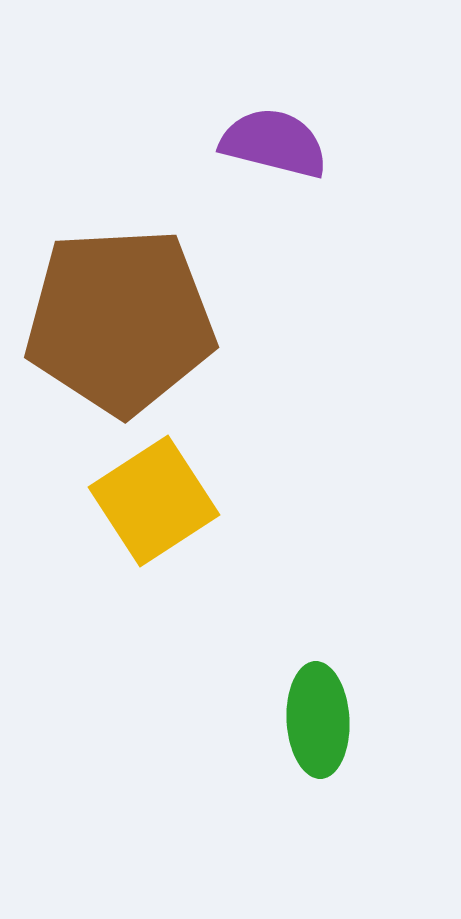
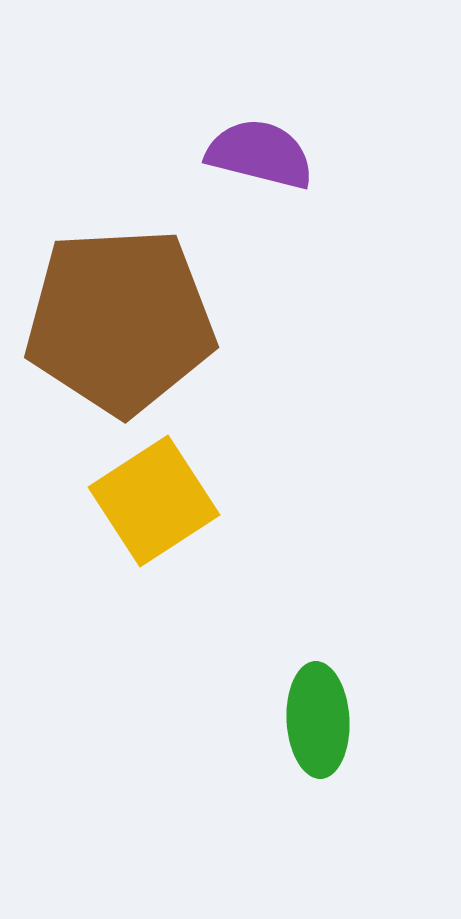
purple semicircle: moved 14 px left, 11 px down
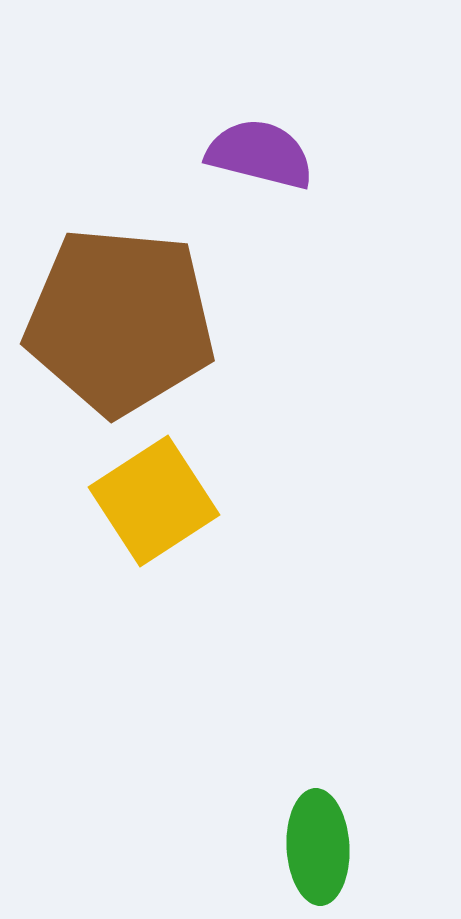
brown pentagon: rotated 8 degrees clockwise
green ellipse: moved 127 px down
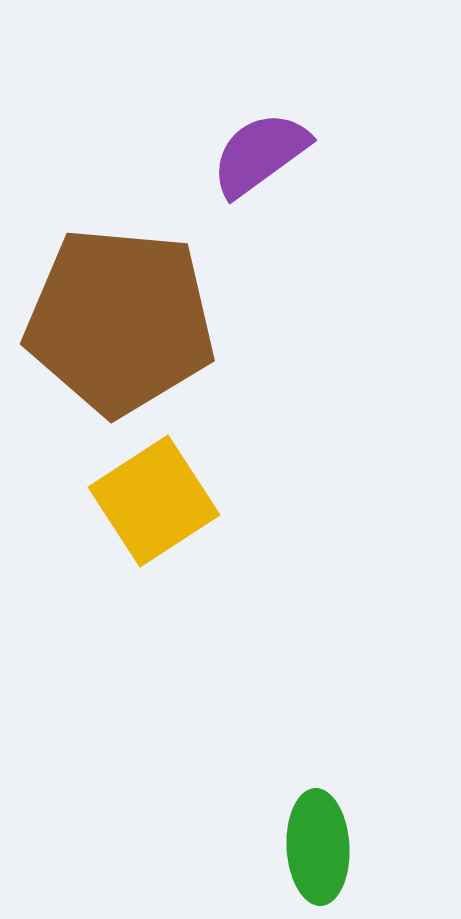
purple semicircle: rotated 50 degrees counterclockwise
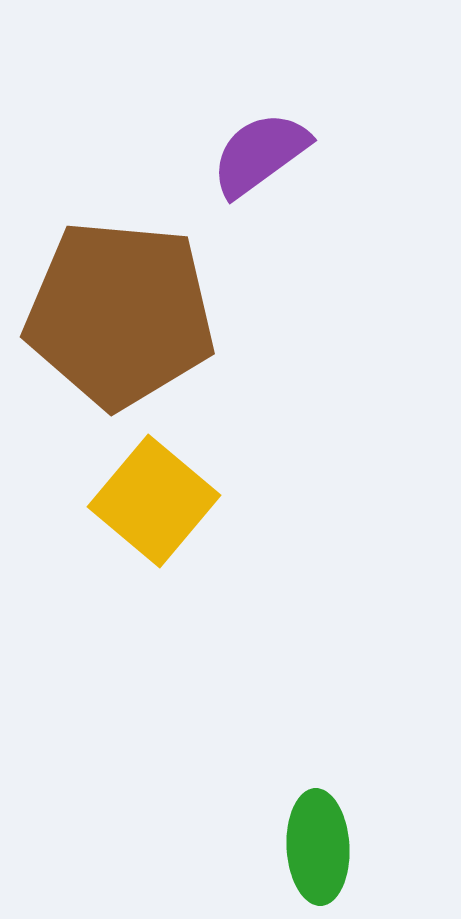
brown pentagon: moved 7 px up
yellow square: rotated 17 degrees counterclockwise
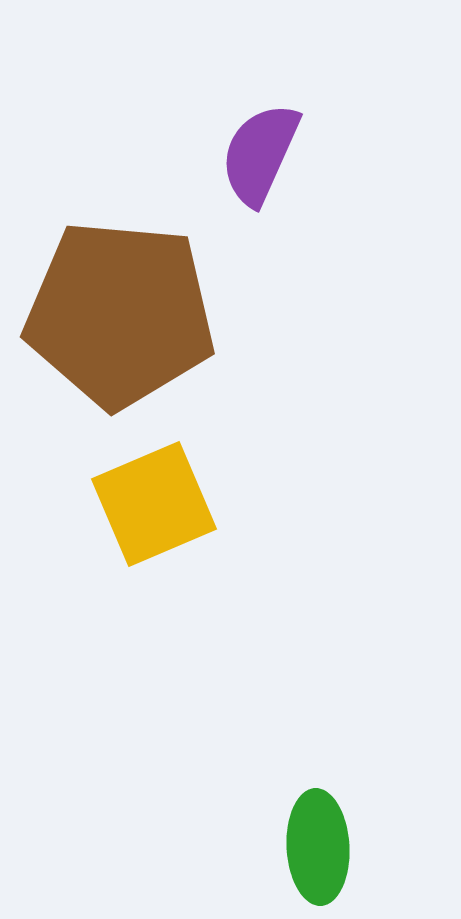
purple semicircle: rotated 30 degrees counterclockwise
yellow square: moved 3 px down; rotated 27 degrees clockwise
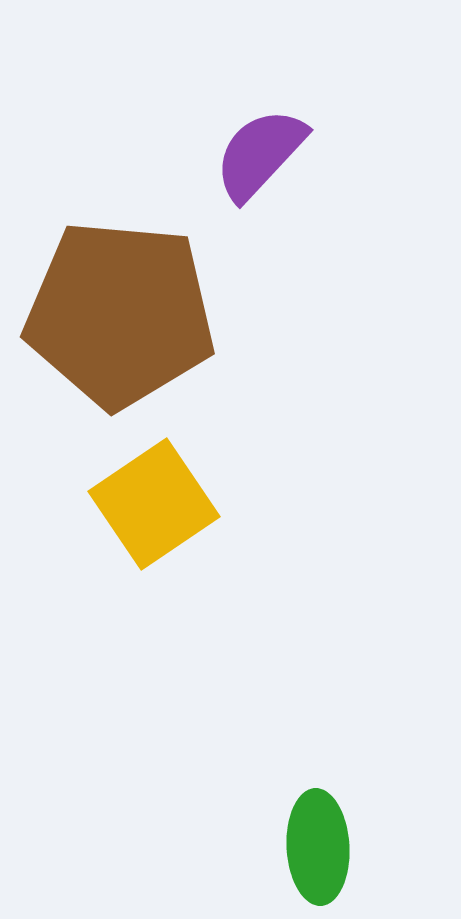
purple semicircle: rotated 19 degrees clockwise
yellow square: rotated 11 degrees counterclockwise
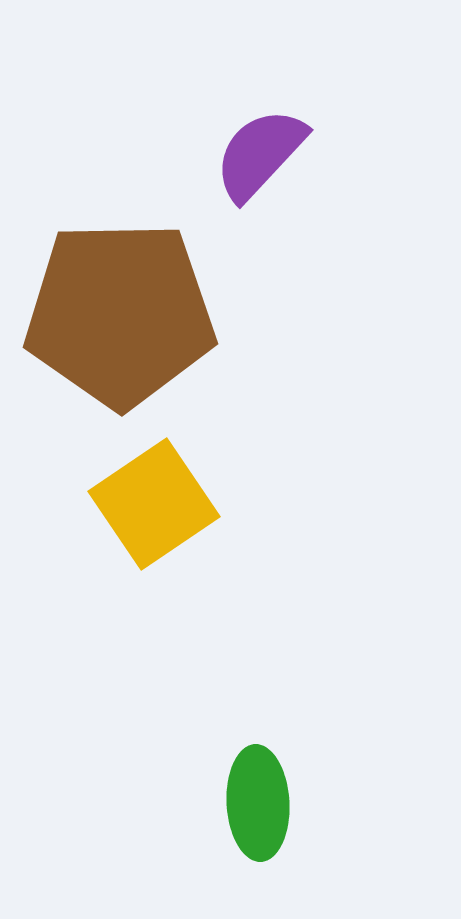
brown pentagon: rotated 6 degrees counterclockwise
green ellipse: moved 60 px left, 44 px up
